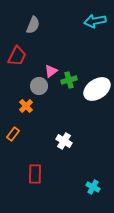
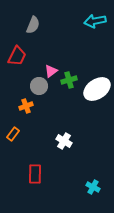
orange cross: rotated 24 degrees clockwise
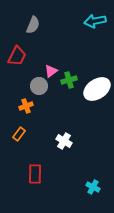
orange rectangle: moved 6 px right
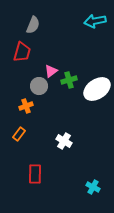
red trapezoid: moved 5 px right, 4 px up; rotated 10 degrees counterclockwise
